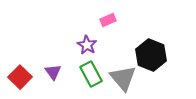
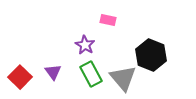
pink rectangle: rotated 35 degrees clockwise
purple star: moved 2 px left
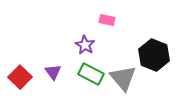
pink rectangle: moved 1 px left
black hexagon: moved 3 px right
green rectangle: rotated 35 degrees counterclockwise
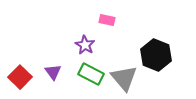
black hexagon: moved 2 px right
gray triangle: moved 1 px right
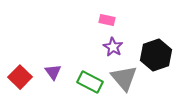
purple star: moved 28 px right, 2 px down
black hexagon: rotated 20 degrees clockwise
green rectangle: moved 1 px left, 8 px down
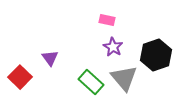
purple triangle: moved 3 px left, 14 px up
green rectangle: moved 1 px right; rotated 15 degrees clockwise
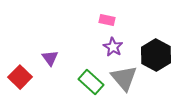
black hexagon: rotated 12 degrees counterclockwise
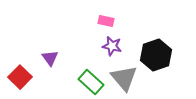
pink rectangle: moved 1 px left, 1 px down
purple star: moved 1 px left, 1 px up; rotated 18 degrees counterclockwise
black hexagon: rotated 12 degrees clockwise
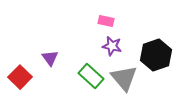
green rectangle: moved 6 px up
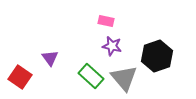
black hexagon: moved 1 px right, 1 px down
red square: rotated 10 degrees counterclockwise
